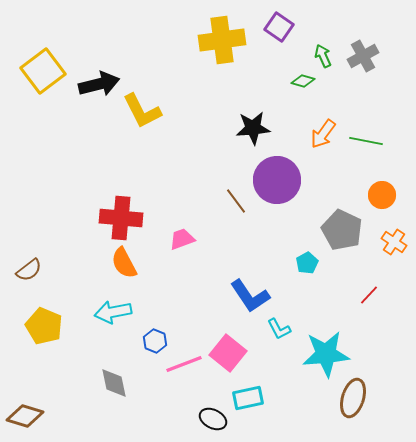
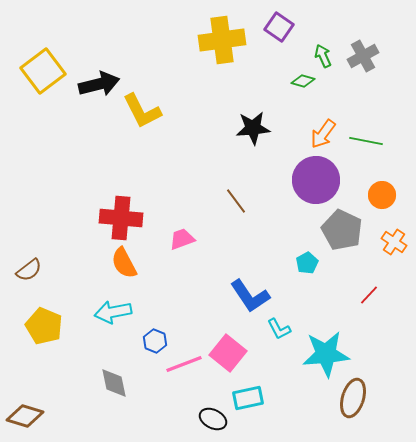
purple circle: moved 39 px right
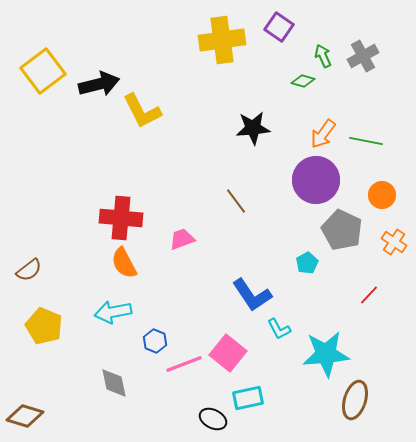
blue L-shape: moved 2 px right, 1 px up
brown ellipse: moved 2 px right, 2 px down
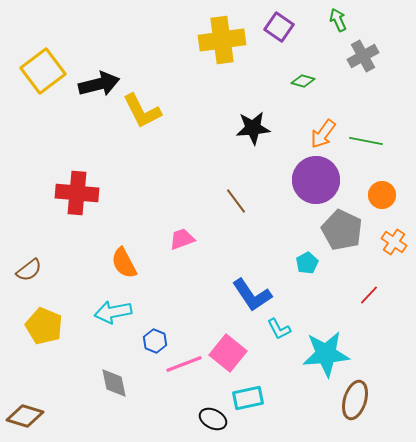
green arrow: moved 15 px right, 36 px up
red cross: moved 44 px left, 25 px up
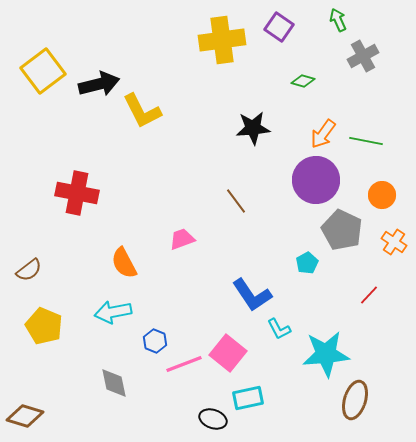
red cross: rotated 6 degrees clockwise
black ellipse: rotated 8 degrees counterclockwise
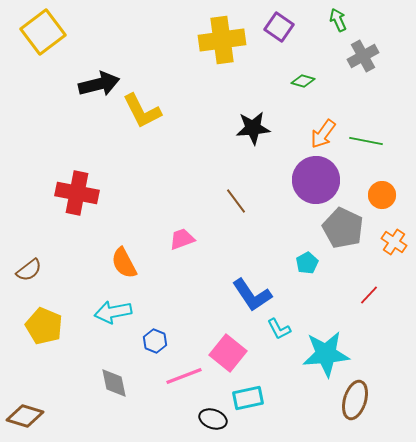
yellow square: moved 39 px up
gray pentagon: moved 1 px right, 2 px up
pink line: moved 12 px down
